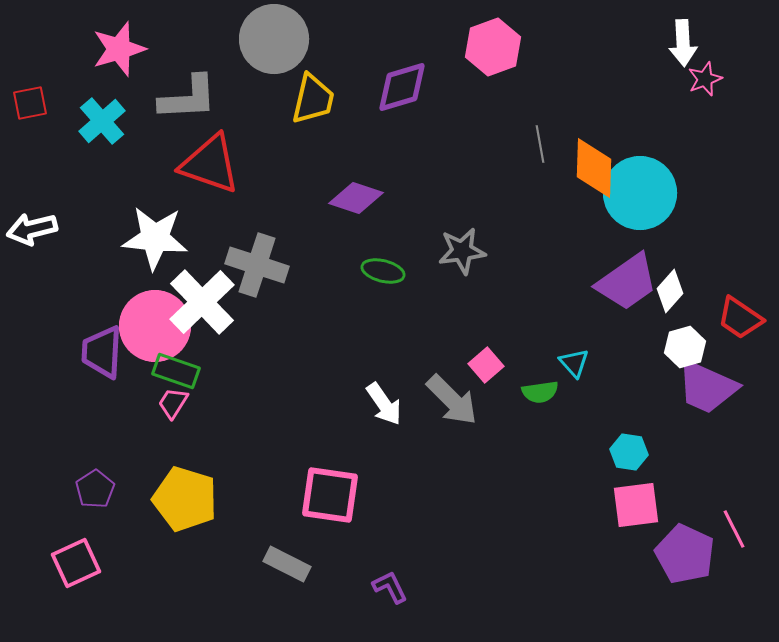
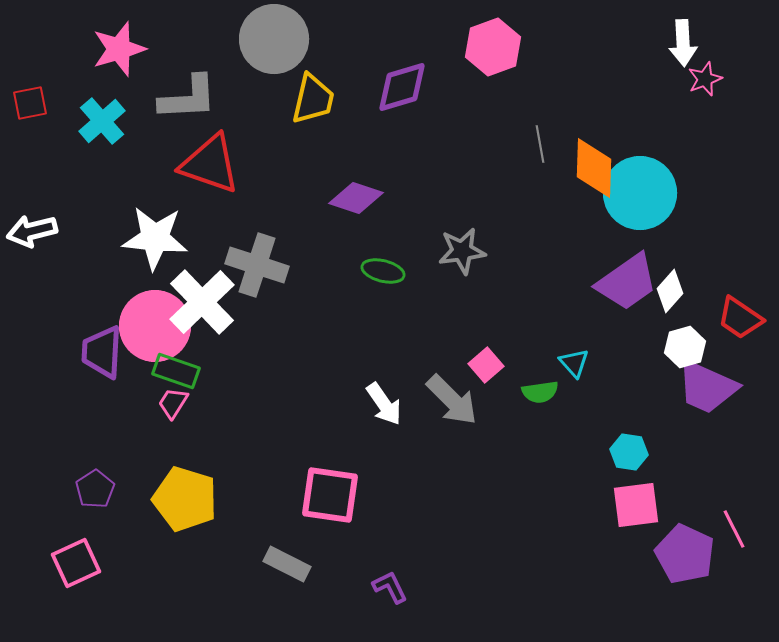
white arrow at (32, 229): moved 2 px down
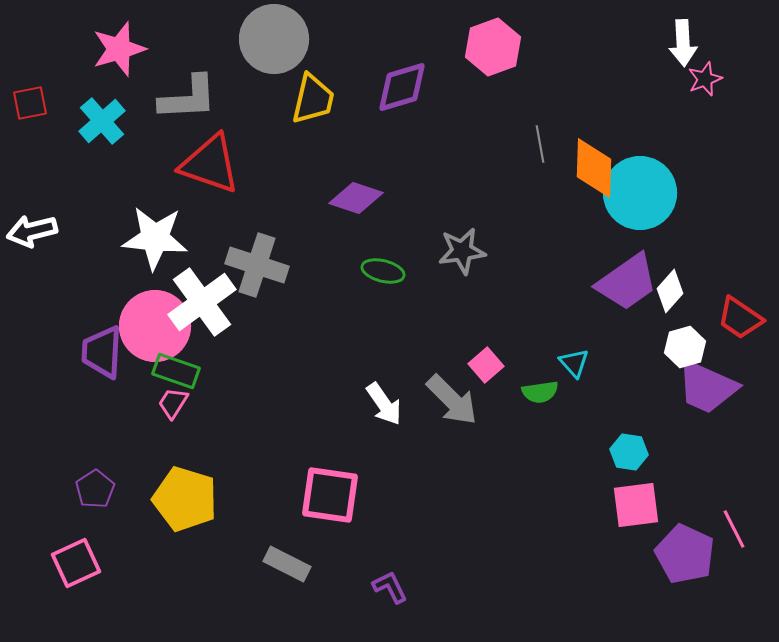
white cross at (202, 302): rotated 8 degrees clockwise
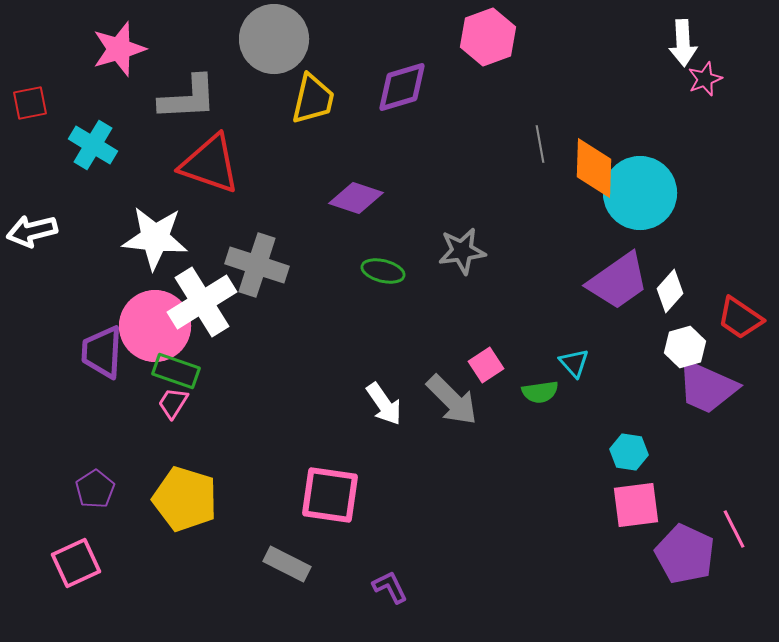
pink hexagon at (493, 47): moved 5 px left, 10 px up
cyan cross at (102, 121): moved 9 px left, 24 px down; rotated 18 degrees counterclockwise
purple trapezoid at (627, 282): moved 9 px left, 1 px up
white cross at (202, 302): rotated 4 degrees clockwise
pink square at (486, 365): rotated 8 degrees clockwise
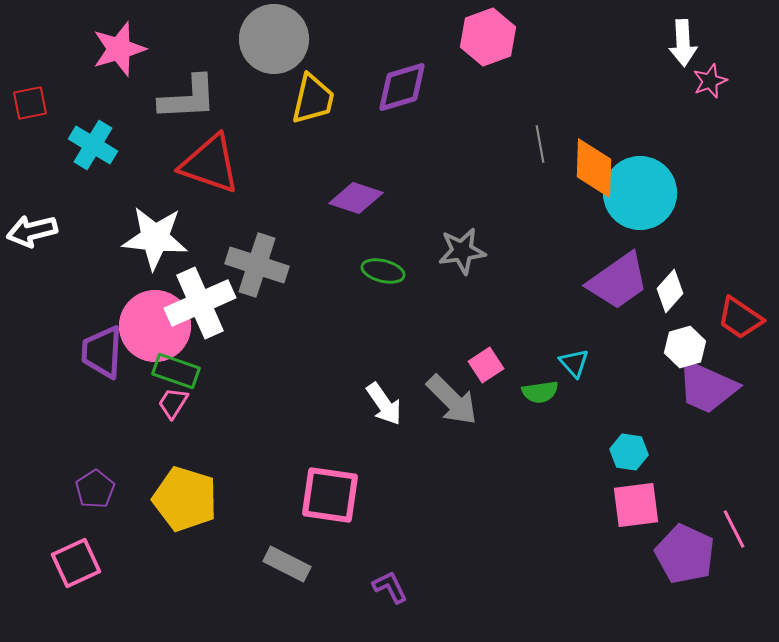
pink star at (705, 79): moved 5 px right, 2 px down
white cross at (202, 302): moved 2 px left, 1 px down; rotated 8 degrees clockwise
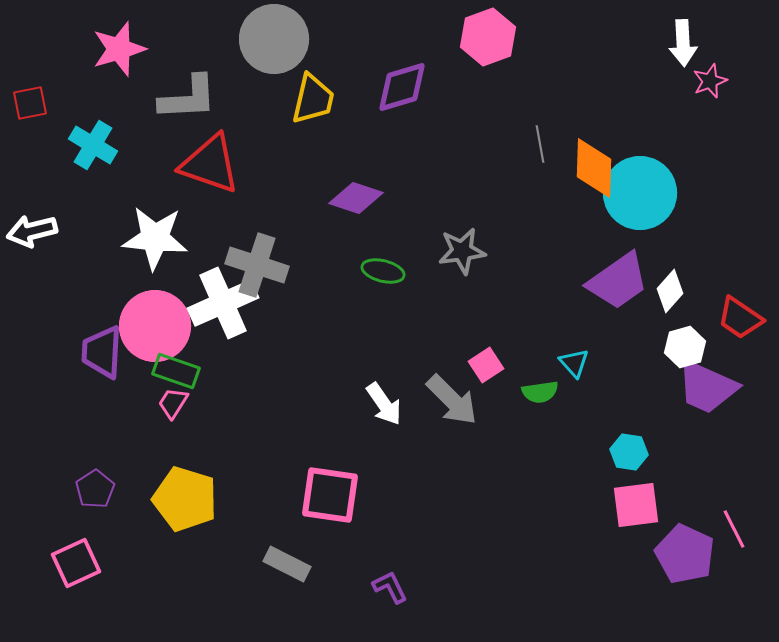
white cross at (200, 303): moved 23 px right
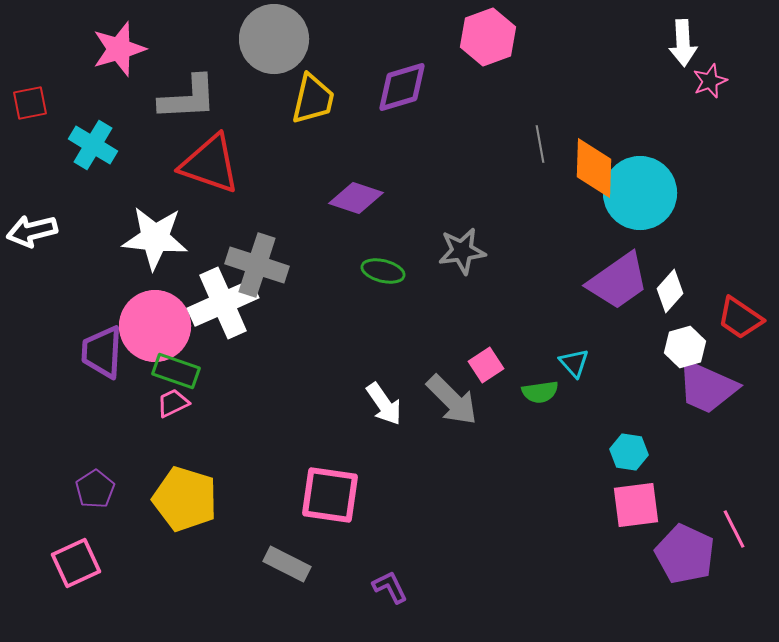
pink trapezoid at (173, 403): rotated 32 degrees clockwise
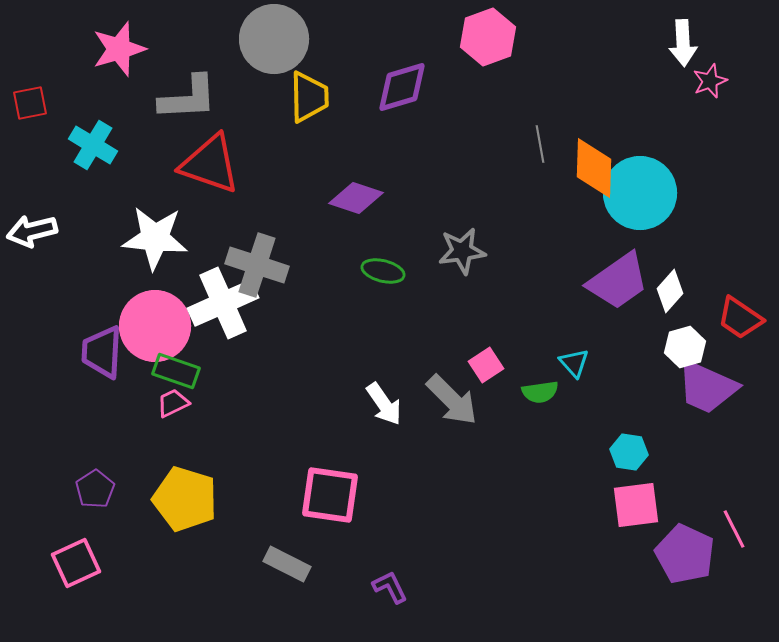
yellow trapezoid at (313, 99): moved 4 px left, 2 px up; rotated 14 degrees counterclockwise
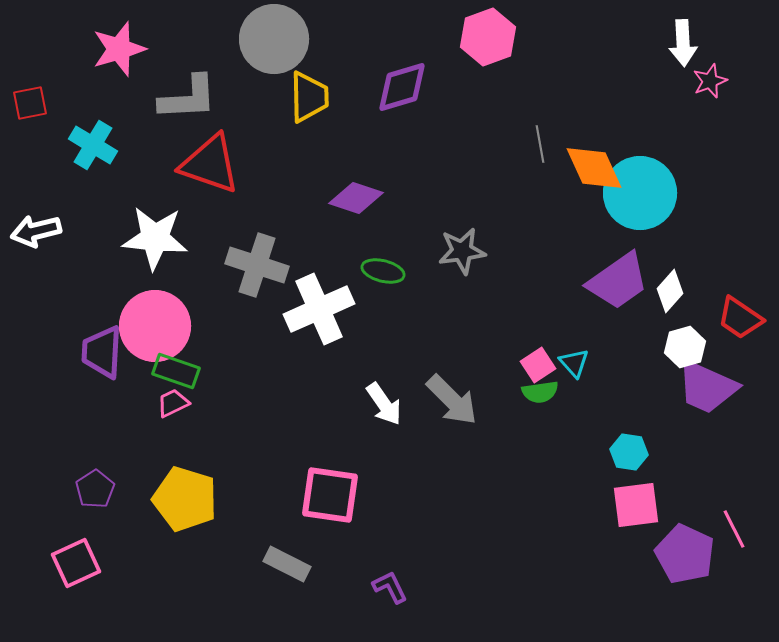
orange diamond at (594, 168): rotated 26 degrees counterclockwise
white arrow at (32, 231): moved 4 px right
white cross at (223, 303): moved 96 px right, 6 px down
pink square at (486, 365): moved 52 px right
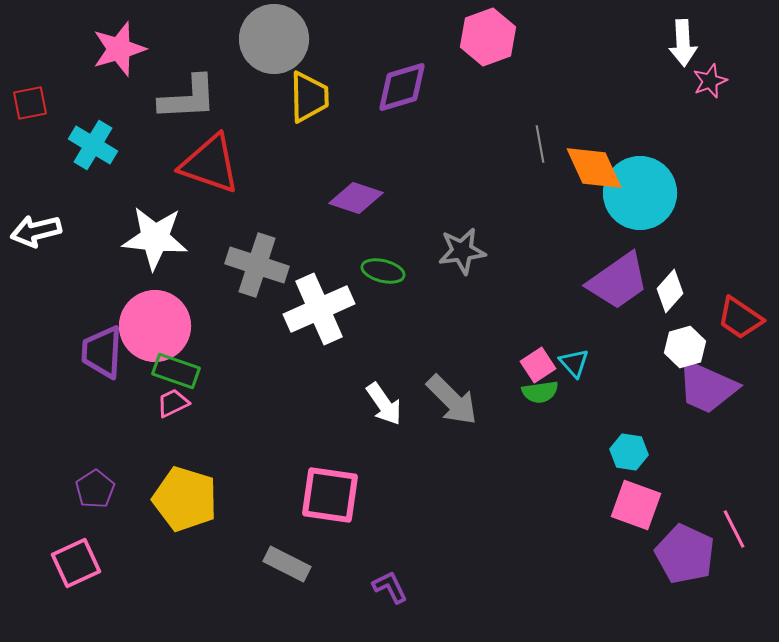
pink square at (636, 505): rotated 27 degrees clockwise
